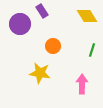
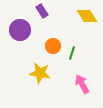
purple circle: moved 6 px down
green line: moved 20 px left, 3 px down
pink arrow: rotated 30 degrees counterclockwise
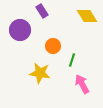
green line: moved 7 px down
